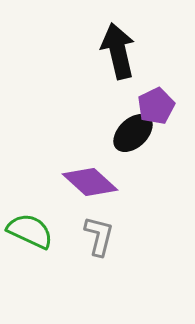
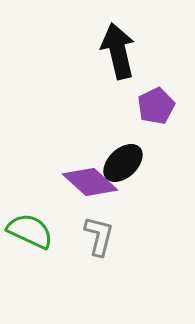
black ellipse: moved 10 px left, 30 px down
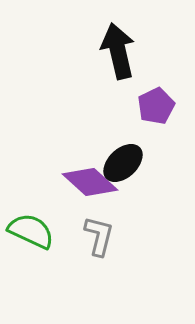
green semicircle: moved 1 px right
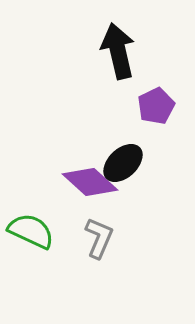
gray L-shape: moved 2 px down; rotated 9 degrees clockwise
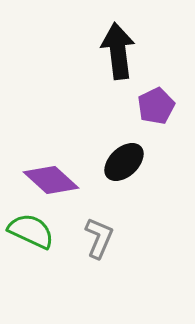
black arrow: rotated 6 degrees clockwise
black ellipse: moved 1 px right, 1 px up
purple diamond: moved 39 px left, 2 px up
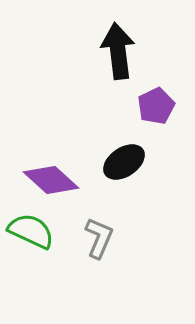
black ellipse: rotated 9 degrees clockwise
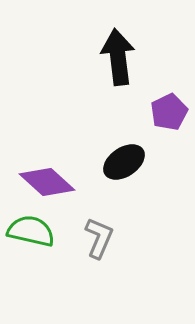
black arrow: moved 6 px down
purple pentagon: moved 13 px right, 6 px down
purple diamond: moved 4 px left, 2 px down
green semicircle: rotated 12 degrees counterclockwise
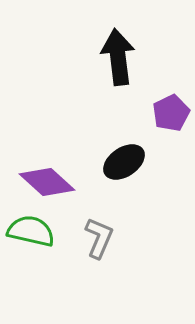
purple pentagon: moved 2 px right, 1 px down
